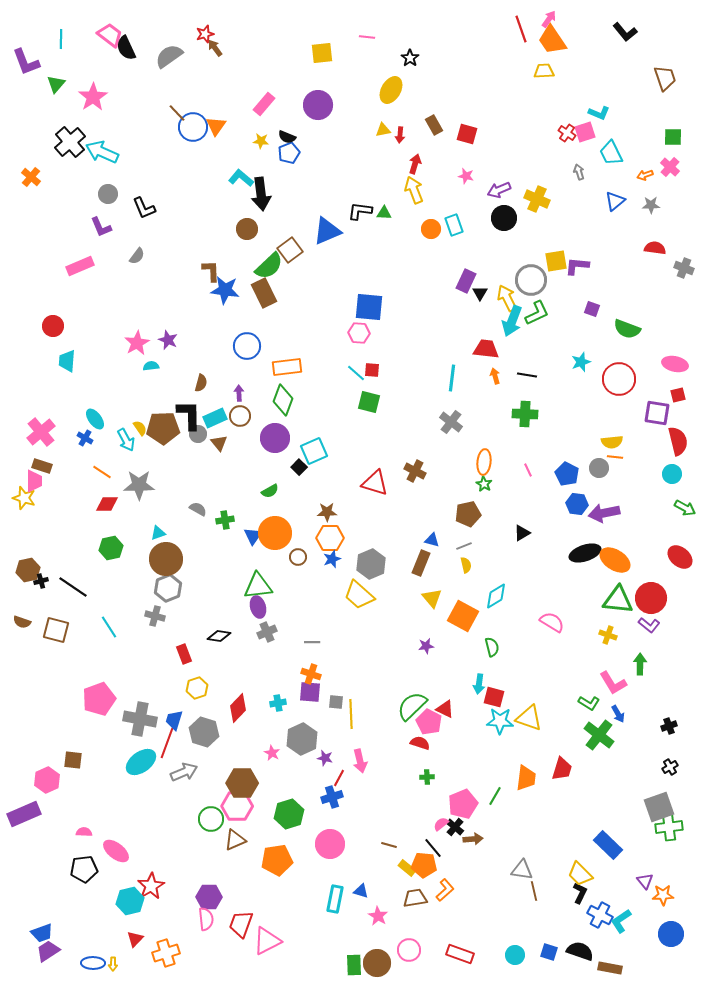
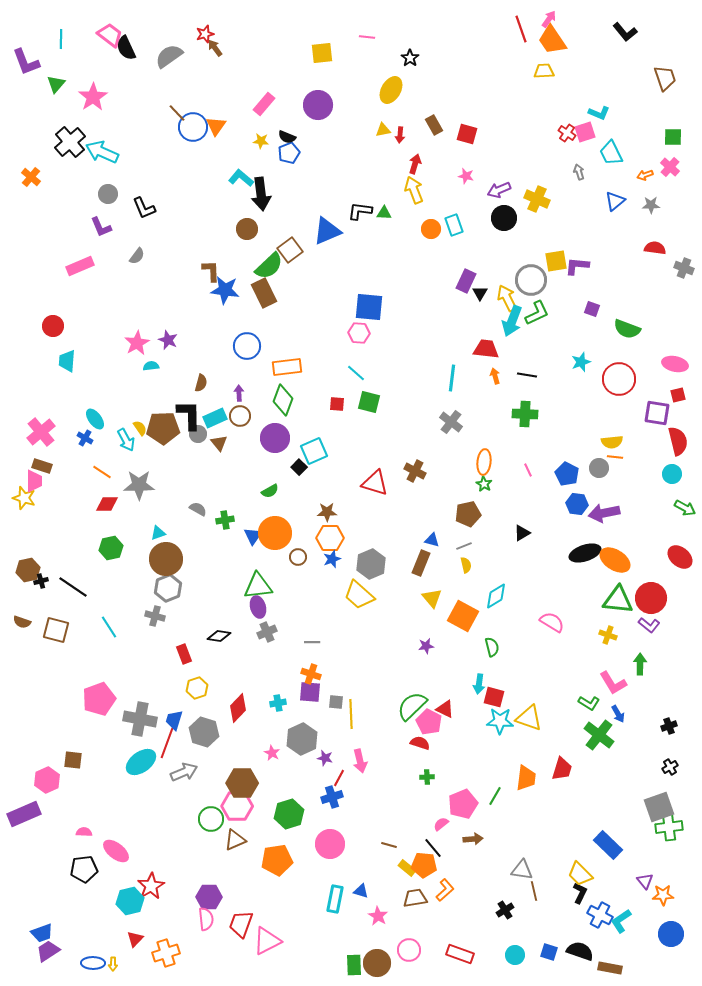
red square at (372, 370): moved 35 px left, 34 px down
black cross at (455, 827): moved 50 px right, 83 px down; rotated 18 degrees clockwise
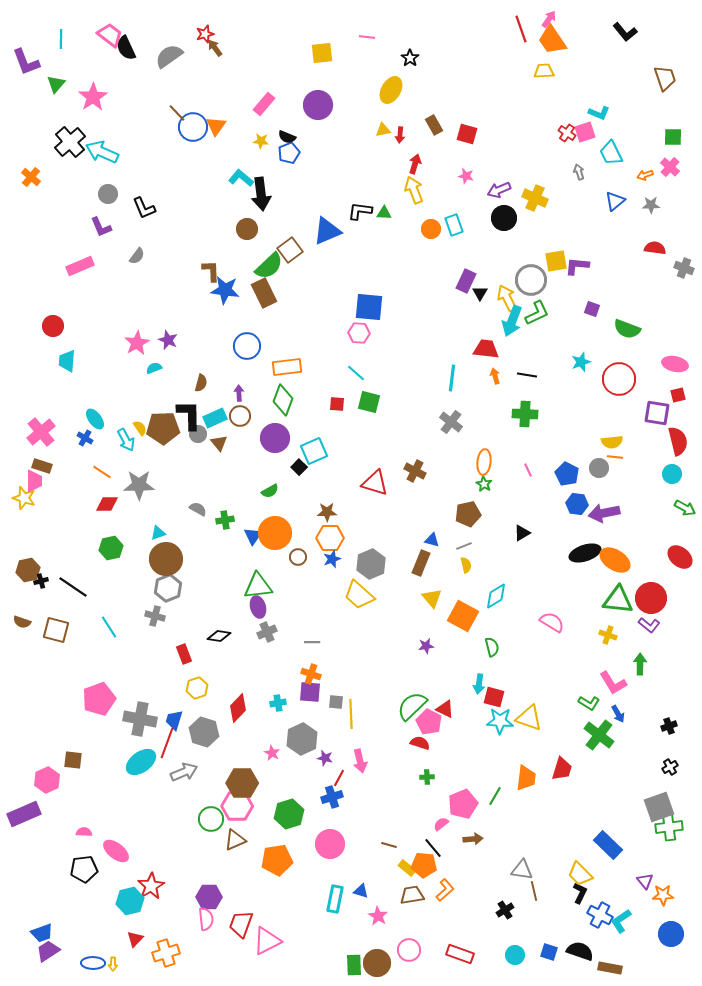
yellow cross at (537, 199): moved 2 px left, 1 px up
cyan semicircle at (151, 366): moved 3 px right, 2 px down; rotated 14 degrees counterclockwise
brown trapezoid at (415, 898): moved 3 px left, 3 px up
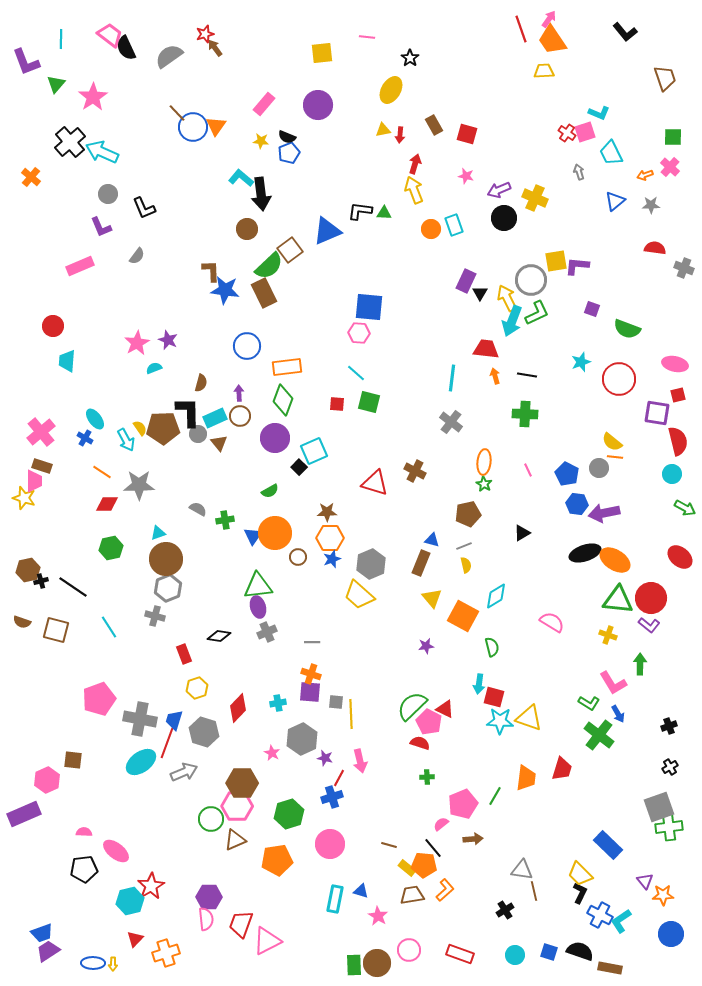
black L-shape at (189, 415): moved 1 px left, 3 px up
yellow semicircle at (612, 442): rotated 45 degrees clockwise
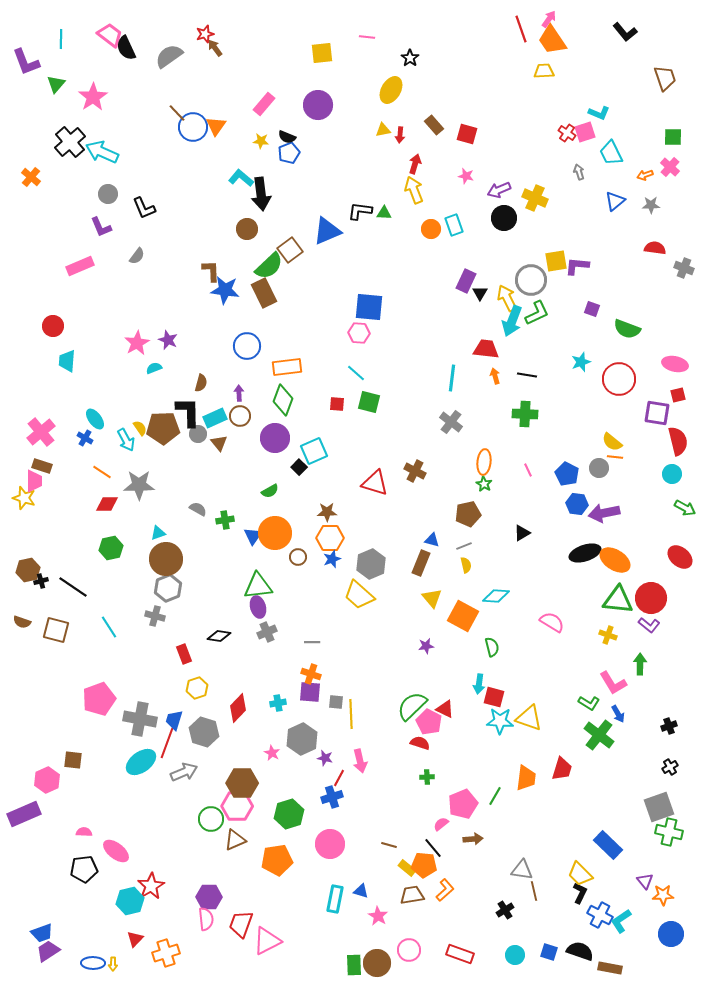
brown rectangle at (434, 125): rotated 12 degrees counterclockwise
cyan diamond at (496, 596): rotated 36 degrees clockwise
green cross at (669, 827): moved 5 px down; rotated 20 degrees clockwise
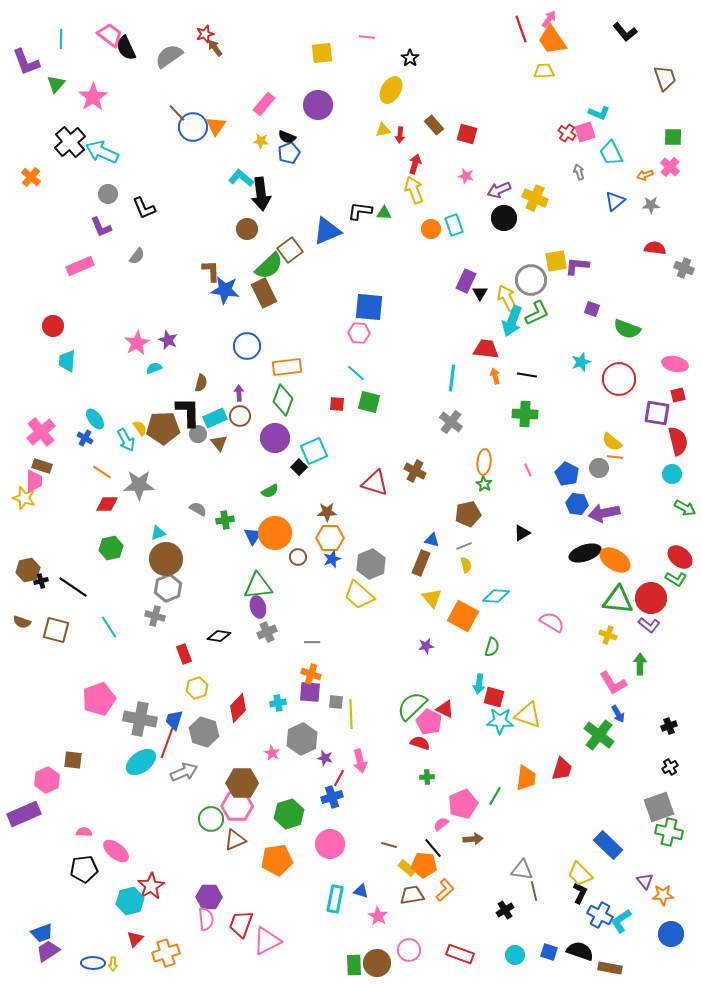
green semicircle at (492, 647): rotated 30 degrees clockwise
green L-shape at (589, 703): moved 87 px right, 124 px up
yellow triangle at (529, 718): moved 1 px left, 3 px up
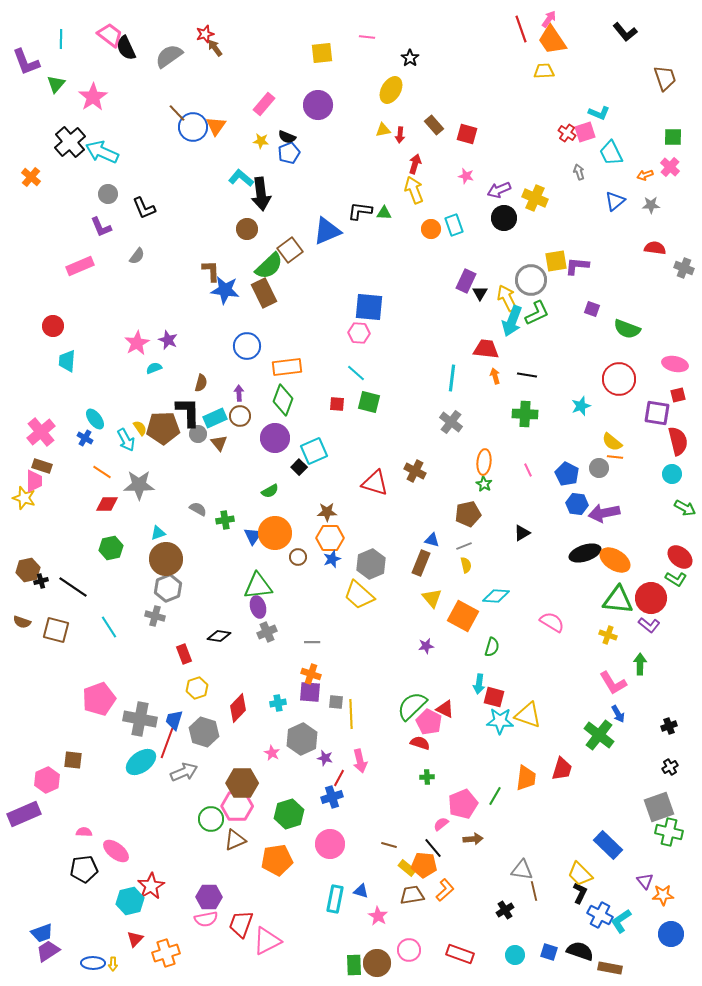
cyan star at (581, 362): moved 44 px down
pink semicircle at (206, 919): rotated 85 degrees clockwise
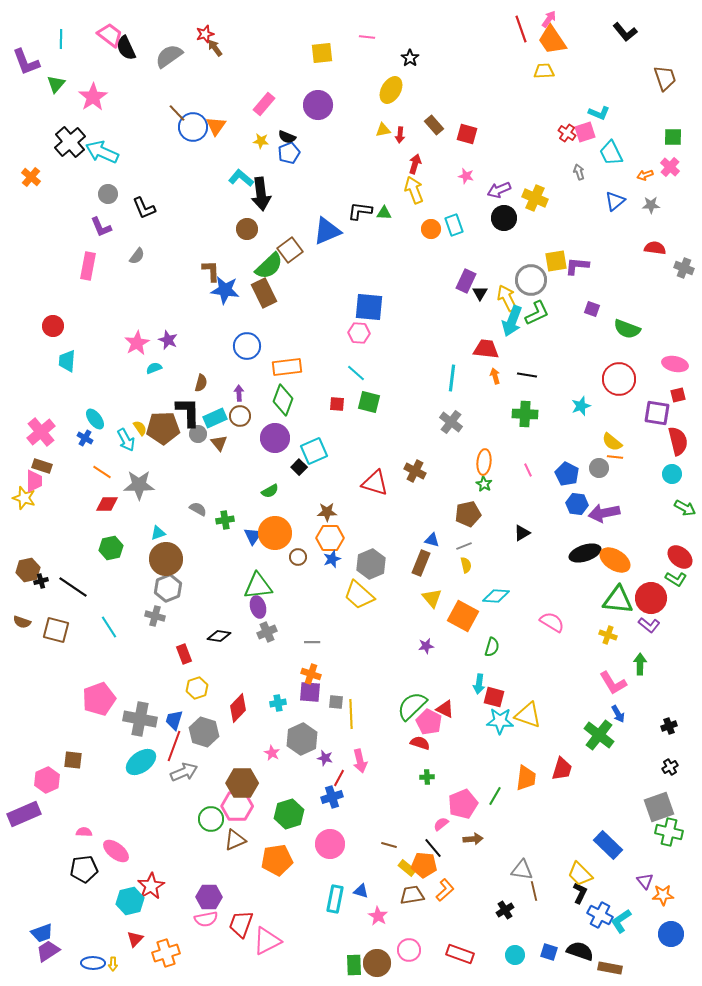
pink rectangle at (80, 266): moved 8 px right; rotated 56 degrees counterclockwise
red line at (167, 743): moved 7 px right, 3 px down
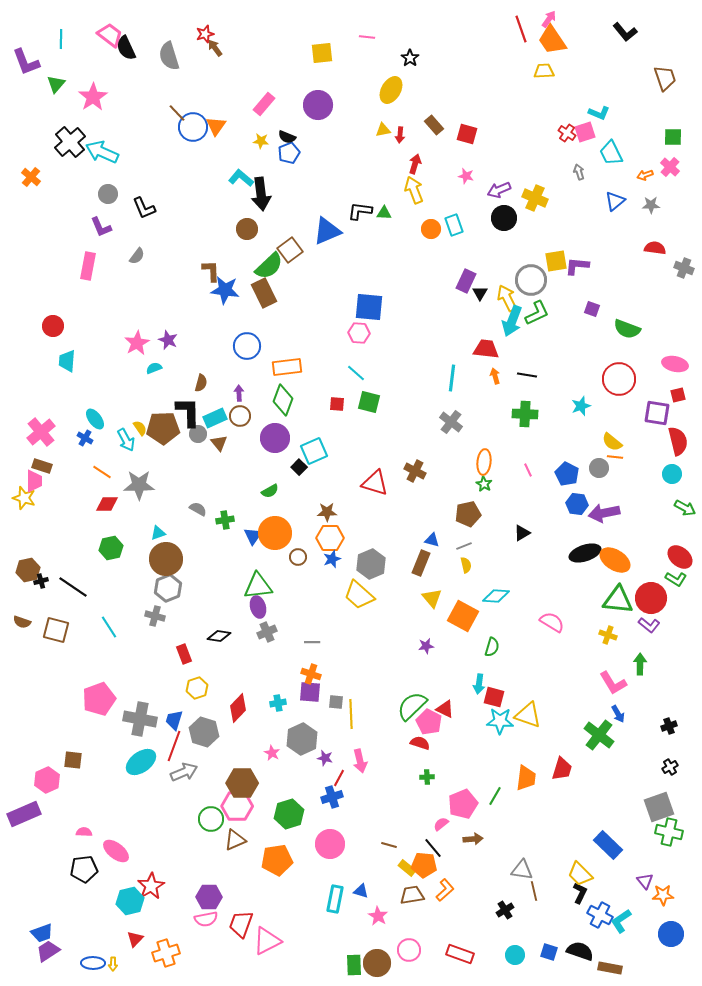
gray semicircle at (169, 56): rotated 72 degrees counterclockwise
